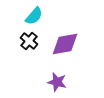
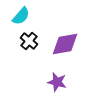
cyan semicircle: moved 13 px left
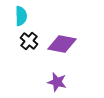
cyan semicircle: rotated 42 degrees counterclockwise
purple diamond: moved 3 px left; rotated 20 degrees clockwise
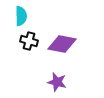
black cross: rotated 24 degrees counterclockwise
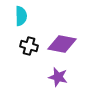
black cross: moved 5 px down
purple star: moved 1 px right, 5 px up
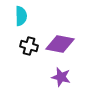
purple diamond: moved 2 px left
purple star: moved 3 px right
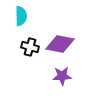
black cross: moved 1 px right, 1 px down
purple star: moved 1 px right, 1 px up; rotated 18 degrees counterclockwise
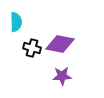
cyan semicircle: moved 5 px left, 6 px down
black cross: moved 2 px right, 1 px down
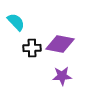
cyan semicircle: rotated 42 degrees counterclockwise
black cross: rotated 18 degrees counterclockwise
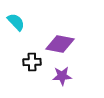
black cross: moved 14 px down
